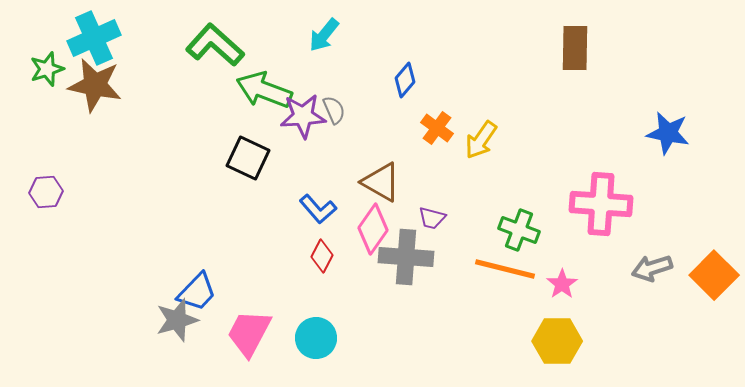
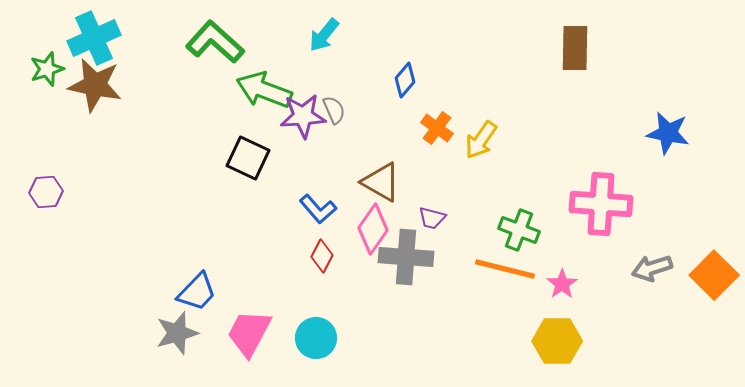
green L-shape: moved 3 px up
gray star: moved 13 px down
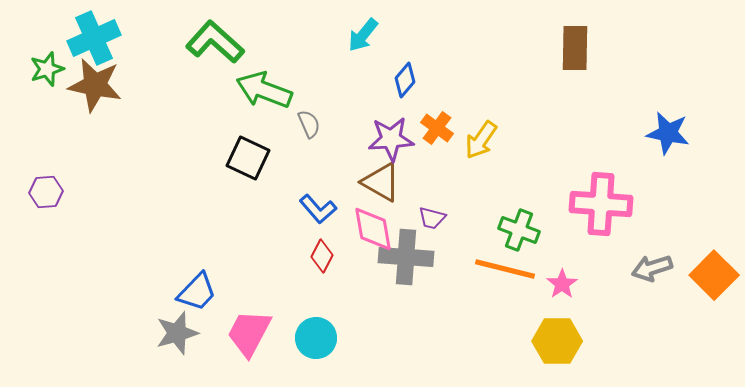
cyan arrow: moved 39 px right
gray semicircle: moved 25 px left, 14 px down
purple star: moved 88 px right, 23 px down
pink diamond: rotated 45 degrees counterclockwise
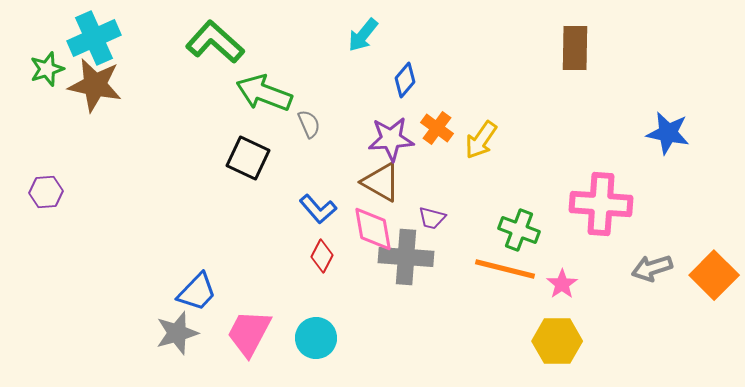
green arrow: moved 3 px down
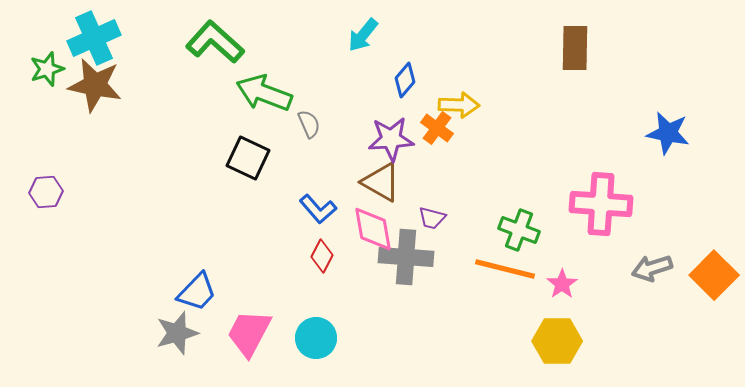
yellow arrow: moved 22 px left, 35 px up; rotated 123 degrees counterclockwise
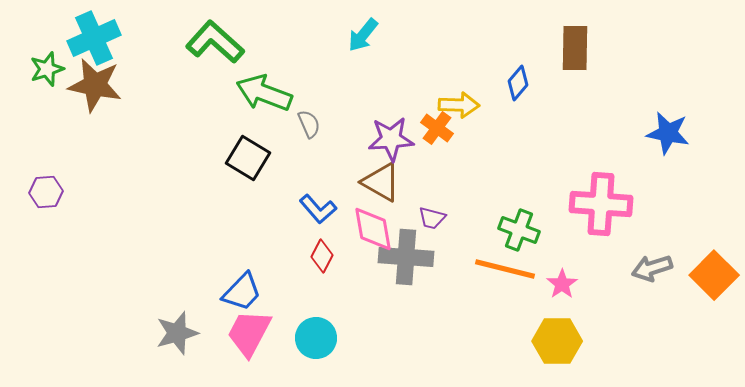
blue diamond: moved 113 px right, 3 px down
black square: rotated 6 degrees clockwise
blue trapezoid: moved 45 px right
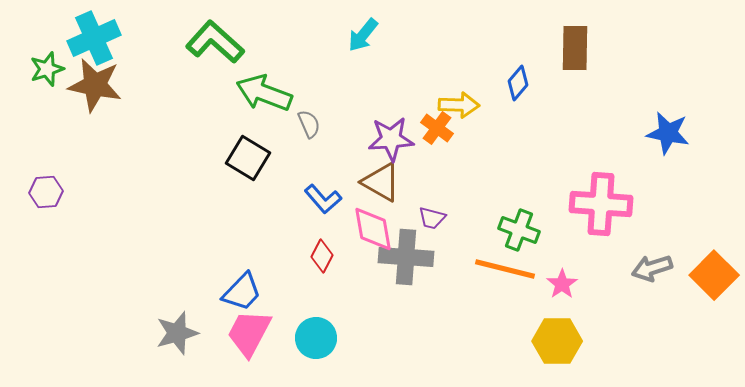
blue L-shape: moved 5 px right, 10 px up
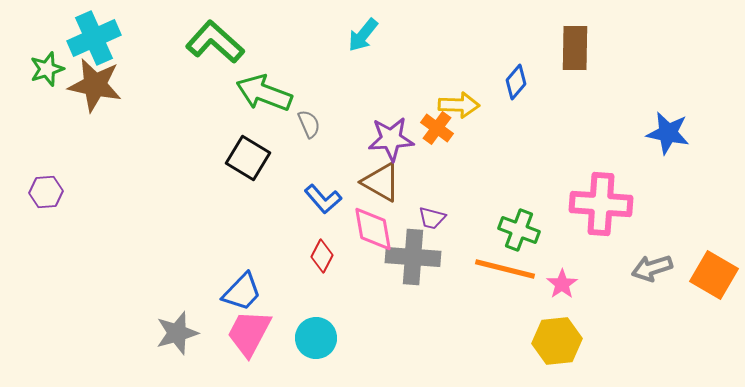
blue diamond: moved 2 px left, 1 px up
gray cross: moved 7 px right
orange square: rotated 15 degrees counterclockwise
yellow hexagon: rotated 6 degrees counterclockwise
